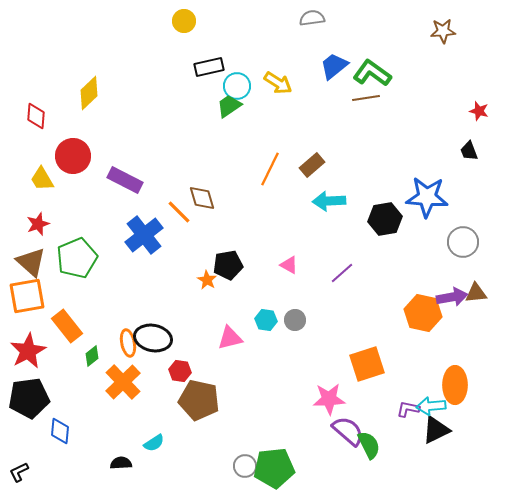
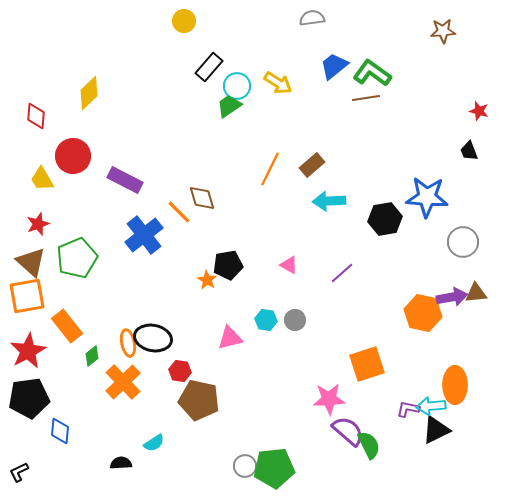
black rectangle at (209, 67): rotated 36 degrees counterclockwise
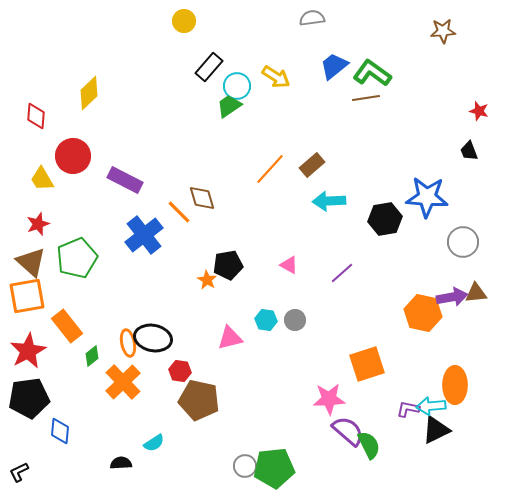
yellow arrow at (278, 83): moved 2 px left, 6 px up
orange line at (270, 169): rotated 16 degrees clockwise
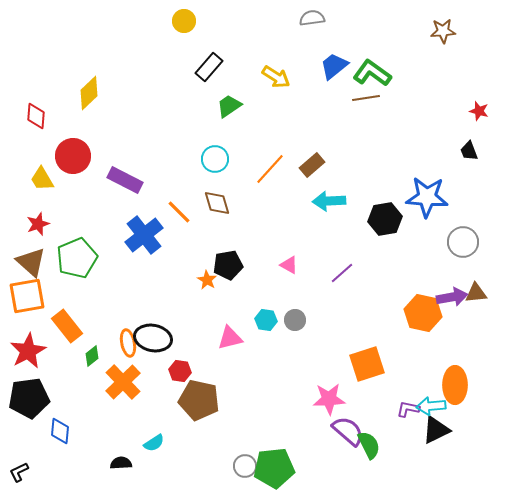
cyan circle at (237, 86): moved 22 px left, 73 px down
brown diamond at (202, 198): moved 15 px right, 5 px down
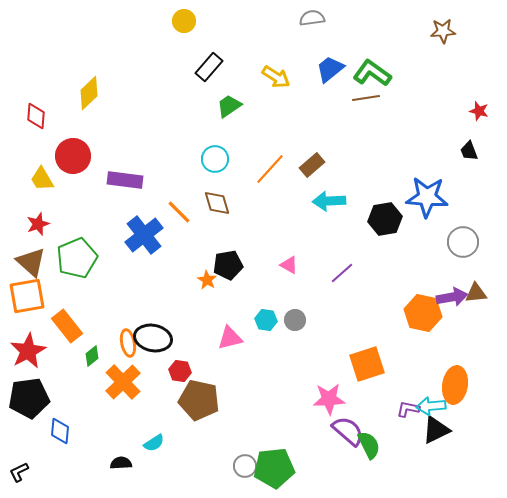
blue trapezoid at (334, 66): moved 4 px left, 3 px down
purple rectangle at (125, 180): rotated 20 degrees counterclockwise
orange ellipse at (455, 385): rotated 9 degrees clockwise
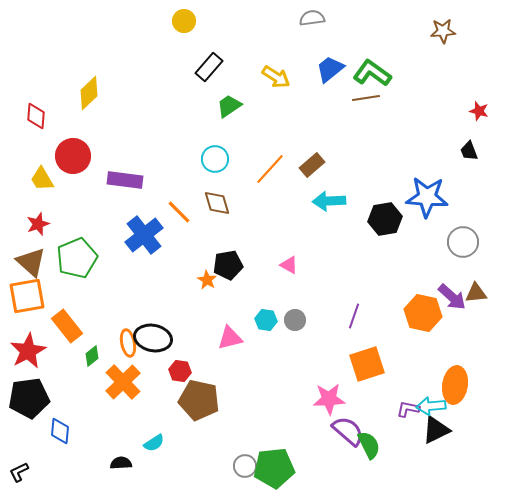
purple line at (342, 273): moved 12 px right, 43 px down; rotated 30 degrees counterclockwise
purple arrow at (452, 297): rotated 52 degrees clockwise
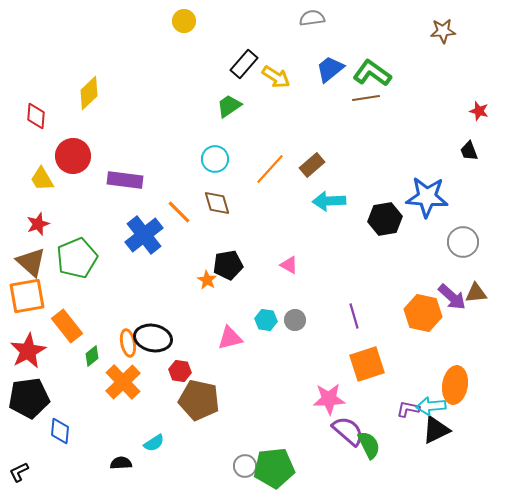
black rectangle at (209, 67): moved 35 px right, 3 px up
purple line at (354, 316): rotated 35 degrees counterclockwise
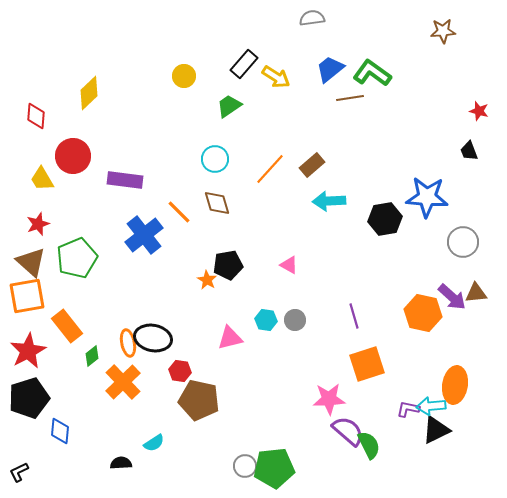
yellow circle at (184, 21): moved 55 px down
brown line at (366, 98): moved 16 px left
black pentagon at (29, 398): rotated 9 degrees counterclockwise
